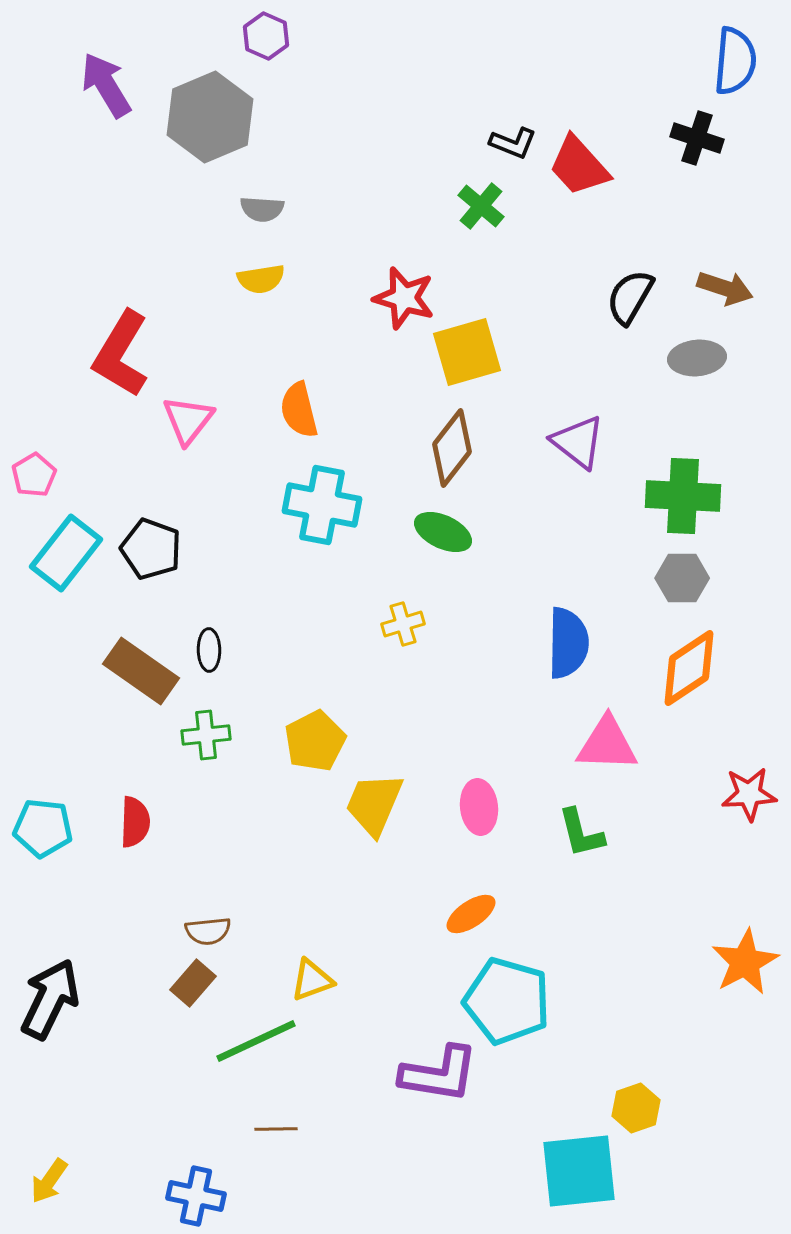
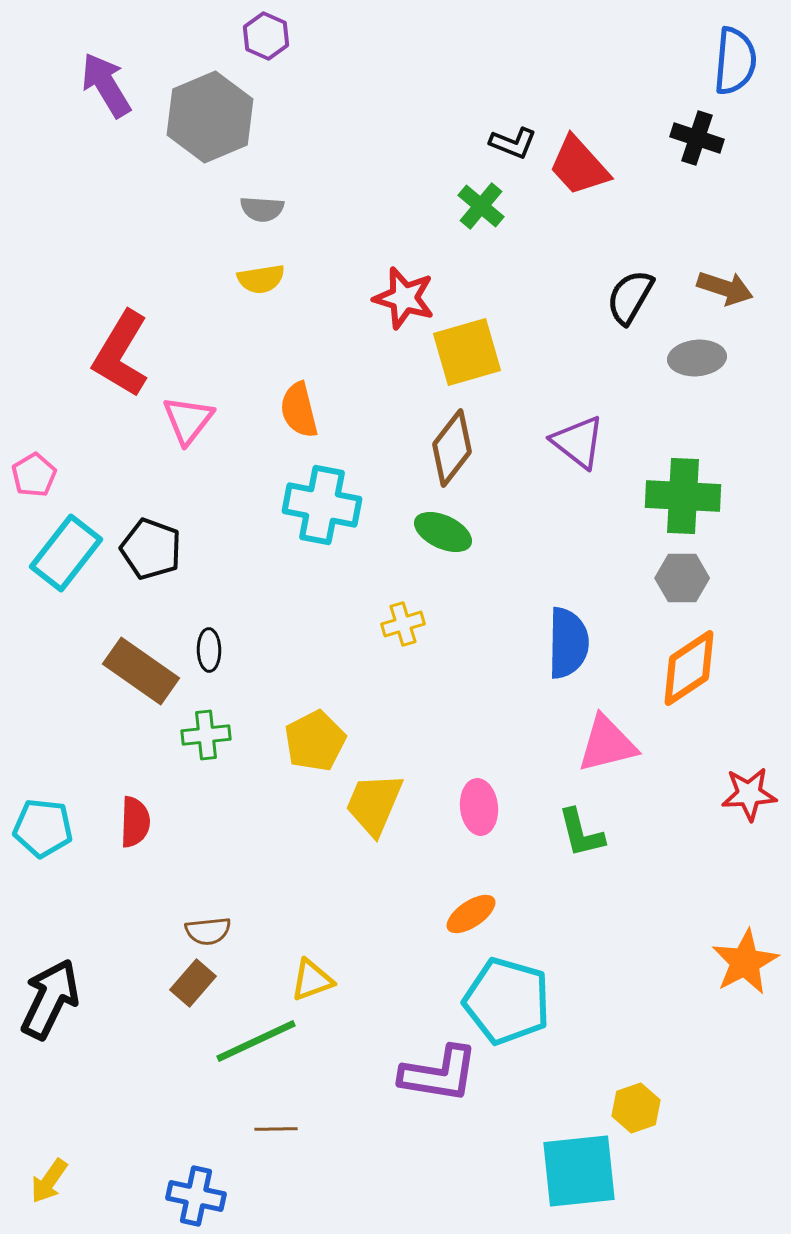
pink triangle at (607, 744): rotated 16 degrees counterclockwise
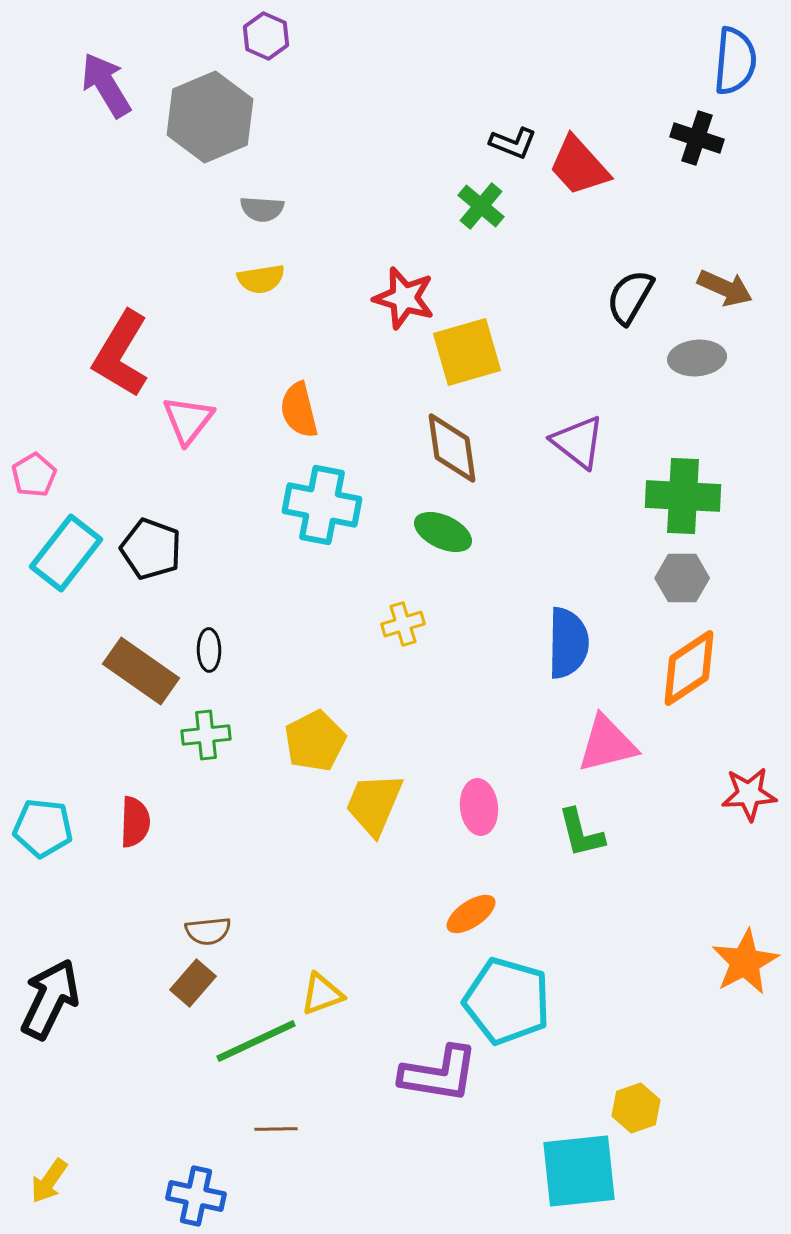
brown arrow at (725, 288): rotated 6 degrees clockwise
brown diamond at (452, 448): rotated 46 degrees counterclockwise
yellow triangle at (312, 980): moved 10 px right, 14 px down
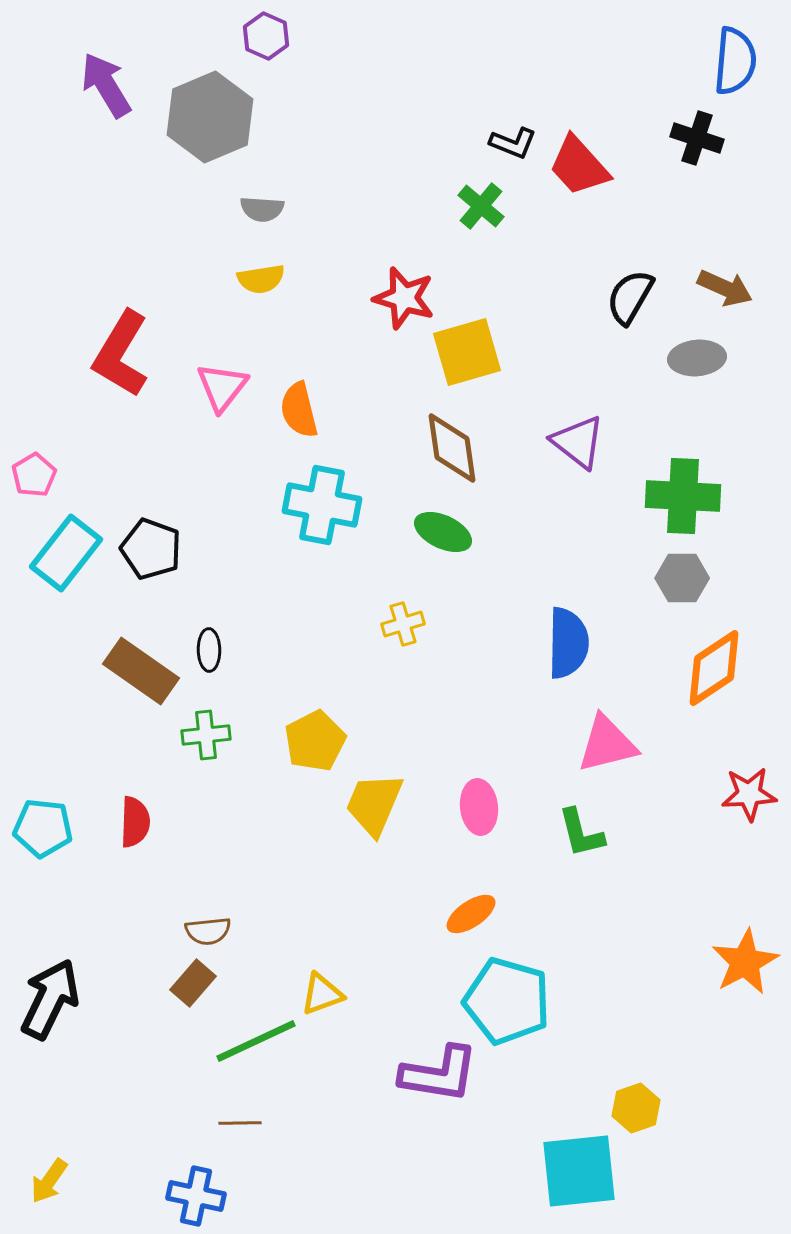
pink triangle at (188, 420): moved 34 px right, 33 px up
orange diamond at (689, 668): moved 25 px right
brown line at (276, 1129): moved 36 px left, 6 px up
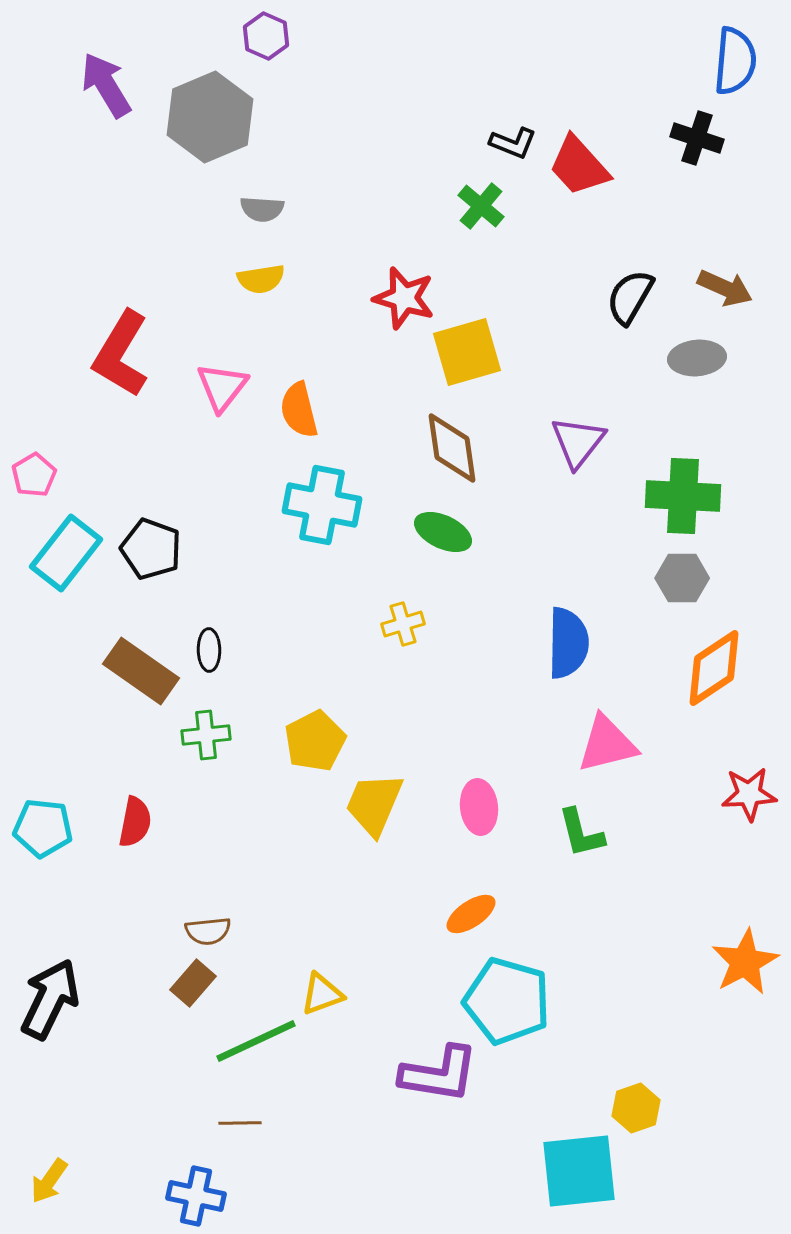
purple triangle at (578, 442): rotated 30 degrees clockwise
red semicircle at (135, 822): rotated 9 degrees clockwise
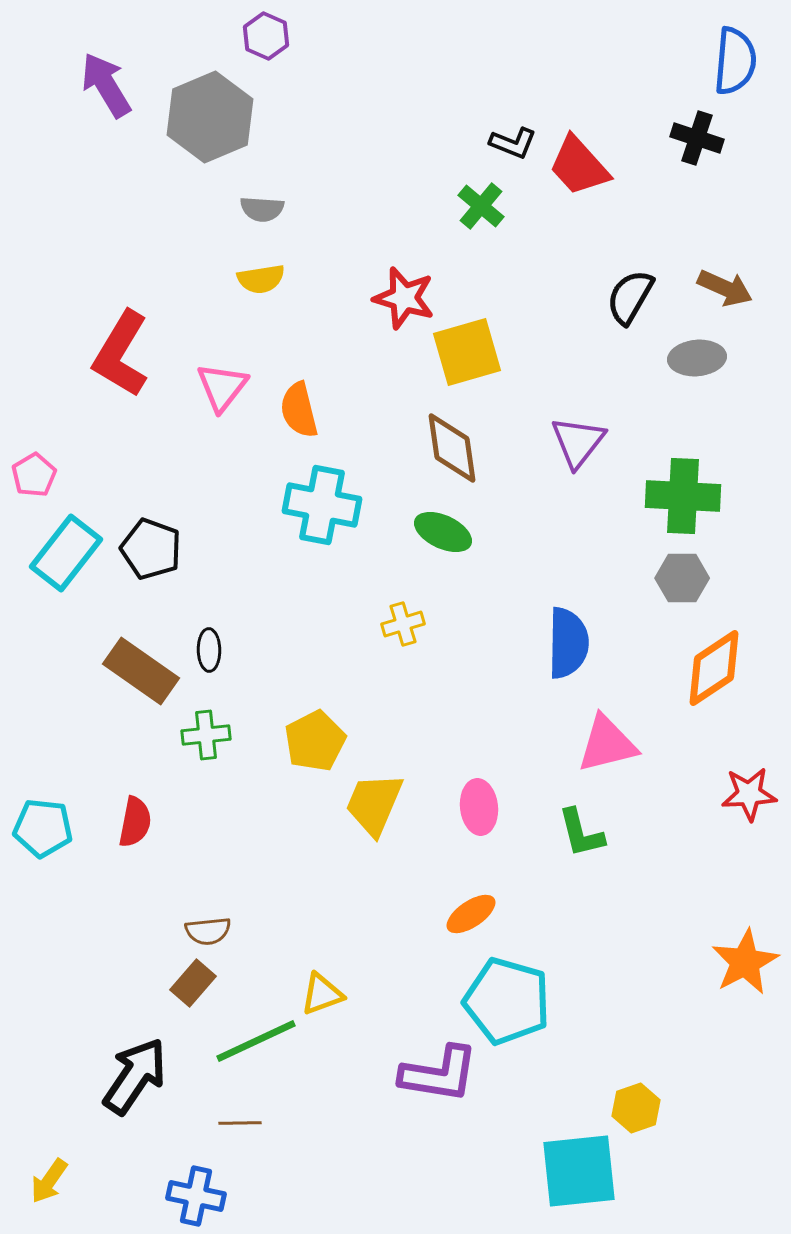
black arrow at (50, 999): moved 85 px right, 77 px down; rotated 8 degrees clockwise
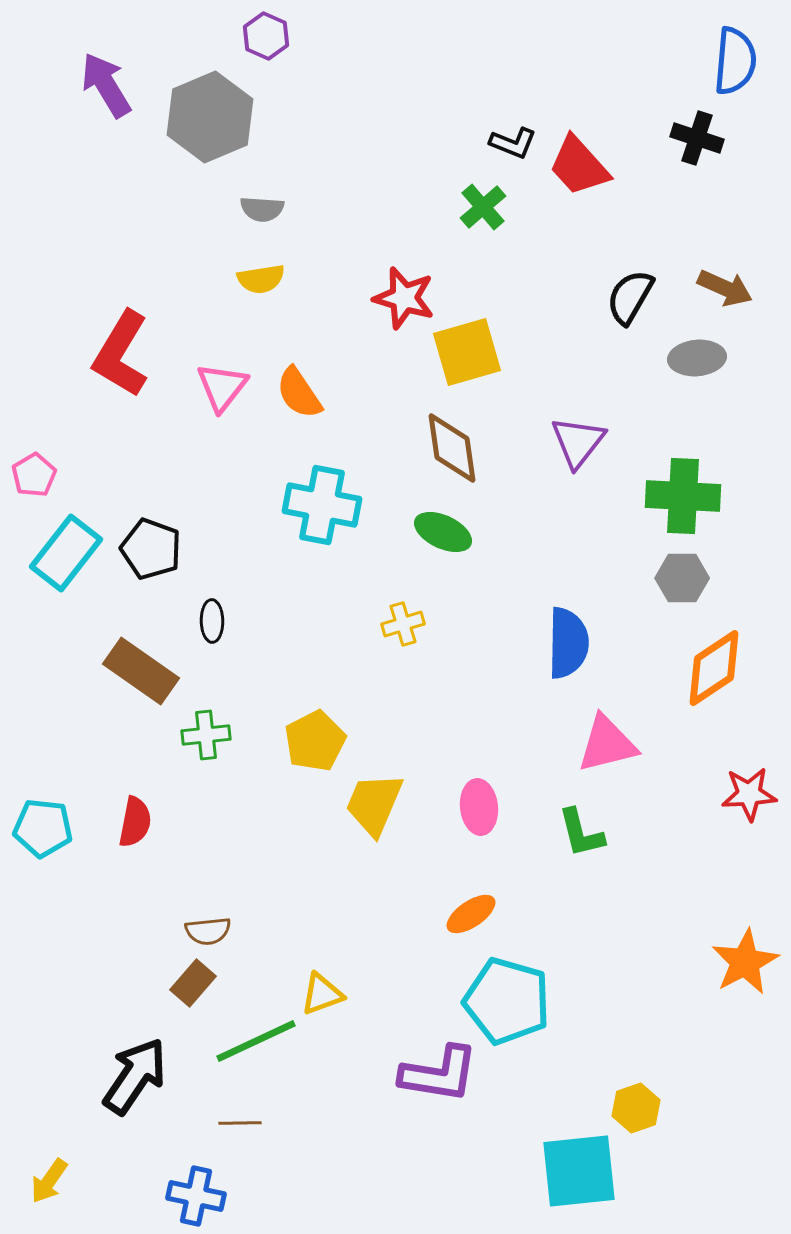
green cross at (481, 206): moved 2 px right, 1 px down; rotated 9 degrees clockwise
orange semicircle at (299, 410): moved 17 px up; rotated 20 degrees counterclockwise
black ellipse at (209, 650): moved 3 px right, 29 px up
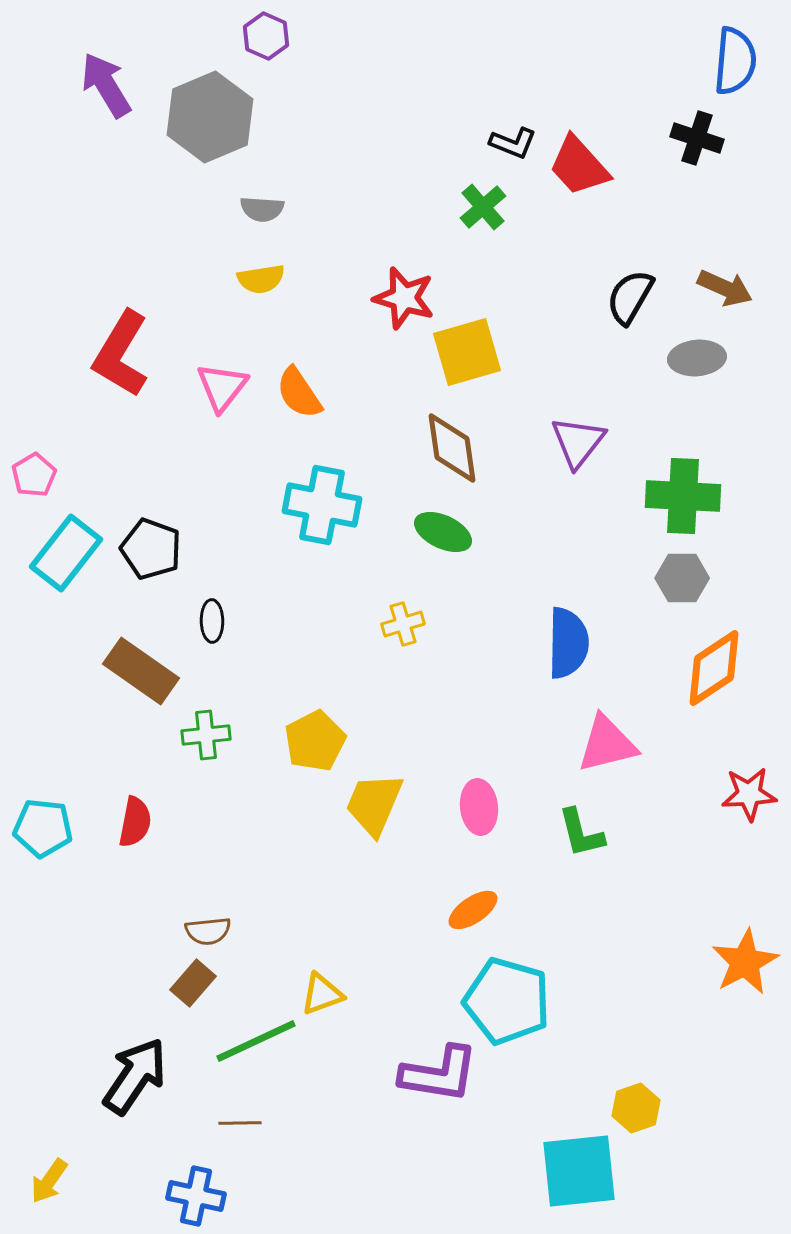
orange ellipse at (471, 914): moved 2 px right, 4 px up
